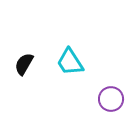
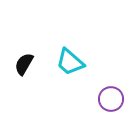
cyan trapezoid: rotated 16 degrees counterclockwise
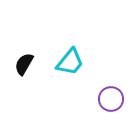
cyan trapezoid: rotated 92 degrees counterclockwise
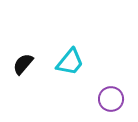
black semicircle: moved 1 px left; rotated 10 degrees clockwise
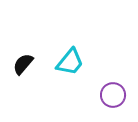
purple circle: moved 2 px right, 4 px up
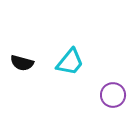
black semicircle: moved 1 px left, 1 px up; rotated 115 degrees counterclockwise
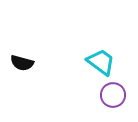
cyan trapezoid: moved 31 px right; rotated 92 degrees counterclockwise
